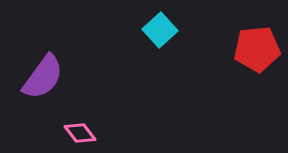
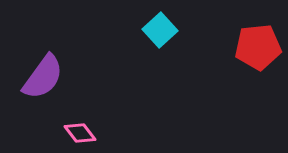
red pentagon: moved 1 px right, 2 px up
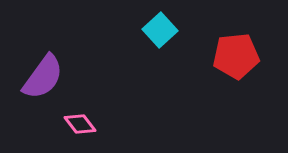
red pentagon: moved 22 px left, 9 px down
pink diamond: moved 9 px up
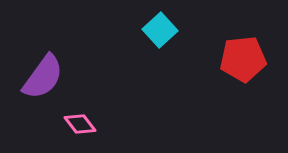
red pentagon: moved 7 px right, 3 px down
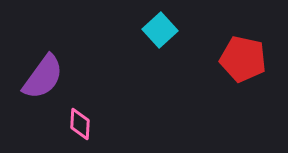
red pentagon: rotated 18 degrees clockwise
pink diamond: rotated 40 degrees clockwise
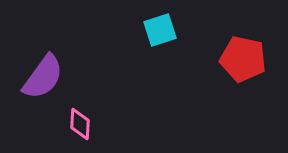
cyan square: rotated 24 degrees clockwise
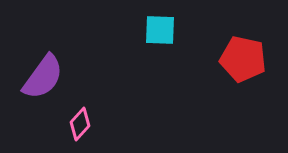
cyan square: rotated 20 degrees clockwise
pink diamond: rotated 40 degrees clockwise
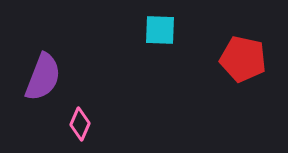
purple semicircle: rotated 15 degrees counterclockwise
pink diamond: rotated 20 degrees counterclockwise
